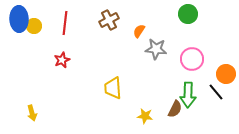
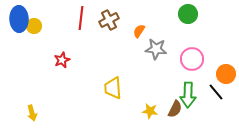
red line: moved 16 px right, 5 px up
yellow star: moved 5 px right, 5 px up
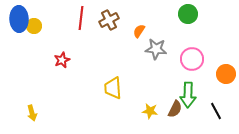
black line: moved 19 px down; rotated 12 degrees clockwise
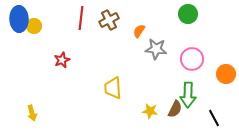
black line: moved 2 px left, 7 px down
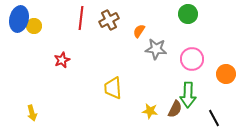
blue ellipse: rotated 15 degrees clockwise
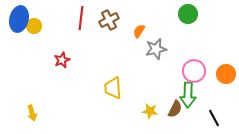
gray star: rotated 20 degrees counterclockwise
pink circle: moved 2 px right, 12 px down
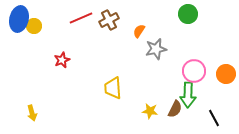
red line: rotated 60 degrees clockwise
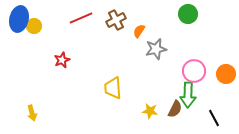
brown cross: moved 7 px right
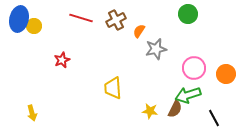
red line: rotated 40 degrees clockwise
pink circle: moved 3 px up
green arrow: rotated 70 degrees clockwise
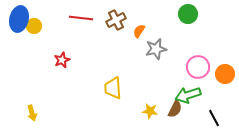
red line: rotated 10 degrees counterclockwise
pink circle: moved 4 px right, 1 px up
orange circle: moved 1 px left
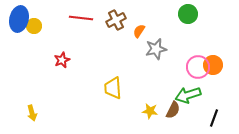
orange circle: moved 12 px left, 9 px up
brown semicircle: moved 2 px left, 1 px down
black line: rotated 48 degrees clockwise
